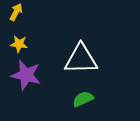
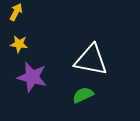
white triangle: moved 10 px right, 1 px down; rotated 12 degrees clockwise
purple star: moved 6 px right, 2 px down
green semicircle: moved 4 px up
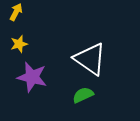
yellow star: rotated 24 degrees counterclockwise
white triangle: moved 1 px left, 1 px up; rotated 24 degrees clockwise
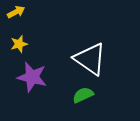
yellow arrow: rotated 36 degrees clockwise
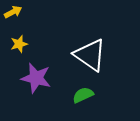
yellow arrow: moved 3 px left
white triangle: moved 4 px up
purple star: moved 4 px right, 1 px down
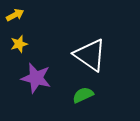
yellow arrow: moved 2 px right, 3 px down
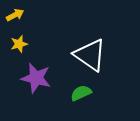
green semicircle: moved 2 px left, 2 px up
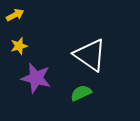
yellow star: moved 2 px down
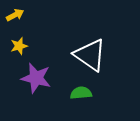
green semicircle: rotated 20 degrees clockwise
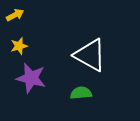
white triangle: rotated 6 degrees counterclockwise
purple star: moved 5 px left
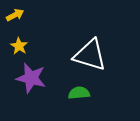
yellow star: rotated 24 degrees counterclockwise
white triangle: rotated 12 degrees counterclockwise
green semicircle: moved 2 px left
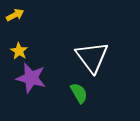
yellow star: moved 5 px down
white triangle: moved 2 px right, 2 px down; rotated 36 degrees clockwise
green semicircle: rotated 65 degrees clockwise
